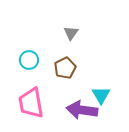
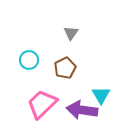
pink trapezoid: moved 11 px right, 1 px down; rotated 56 degrees clockwise
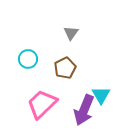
cyan circle: moved 1 px left, 1 px up
purple arrow: moved 2 px right; rotated 76 degrees counterclockwise
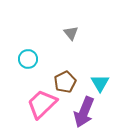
gray triangle: rotated 14 degrees counterclockwise
brown pentagon: moved 14 px down
cyan triangle: moved 1 px left, 12 px up
purple arrow: moved 2 px down
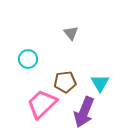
brown pentagon: rotated 20 degrees clockwise
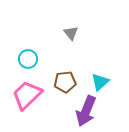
cyan triangle: moved 1 px up; rotated 18 degrees clockwise
pink trapezoid: moved 15 px left, 9 px up
purple arrow: moved 2 px right, 1 px up
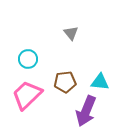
cyan triangle: rotated 48 degrees clockwise
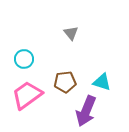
cyan circle: moved 4 px left
cyan triangle: moved 2 px right; rotated 12 degrees clockwise
pink trapezoid: rotated 8 degrees clockwise
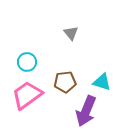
cyan circle: moved 3 px right, 3 px down
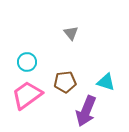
cyan triangle: moved 4 px right
